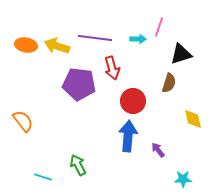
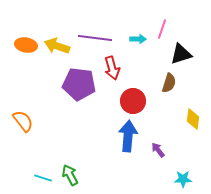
pink line: moved 3 px right, 2 px down
yellow diamond: rotated 20 degrees clockwise
green arrow: moved 8 px left, 10 px down
cyan line: moved 1 px down
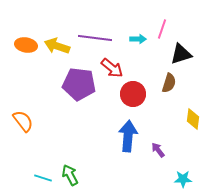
red arrow: rotated 35 degrees counterclockwise
red circle: moved 7 px up
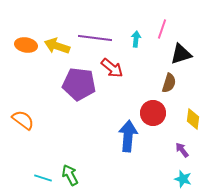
cyan arrow: moved 2 px left; rotated 84 degrees counterclockwise
red circle: moved 20 px right, 19 px down
orange semicircle: moved 1 px up; rotated 15 degrees counterclockwise
purple arrow: moved 24 px right
cyan star: rotated 18 degrees clockwise
